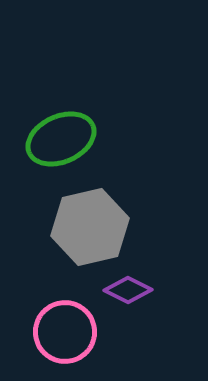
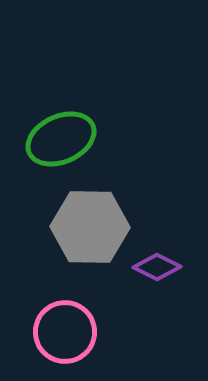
gray hexagon: rotated 14 degrees clockwise
purple diamond: moved 29 px right, 23 px up
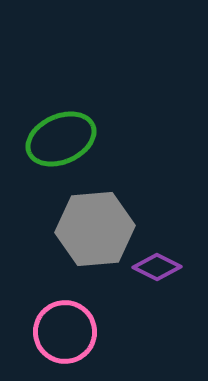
gray hexagon: moved 5 px right, 2 px down; rotated 6 degrees counterclockwise
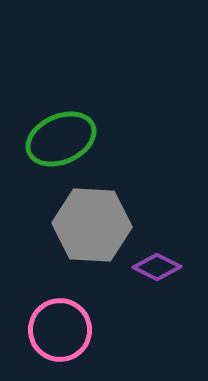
gray hexagon: moved 3 px left, 4 px up; rotated 8 degrees clockwise
pink circle: moved 5 px left, 2 px up
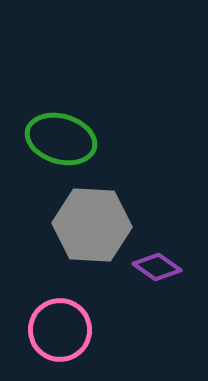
green ellipse: rotated 40 degrees clockwise
purple diamond: rotated 9 degrees clockwise
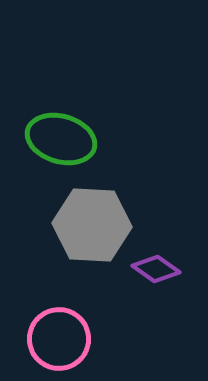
purple diamond: moved 1 px left, 2 px down
pink circle: moved 1 px left, 9 px down
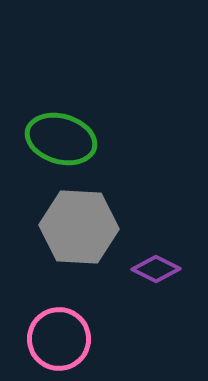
gray hexagon: moved 13 px left, 2 px down
purple diamond: rotated 9 degrees counterclockwise
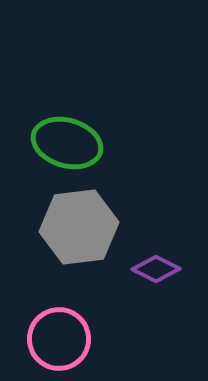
green ellipse: moved 6 px right, 4 px down
gray hexagon: rotated 10 degrees counterclockwise
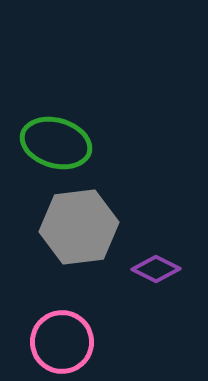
green ellipse: moved 11 px left
pink circle: moved 3 px right, 3 px down
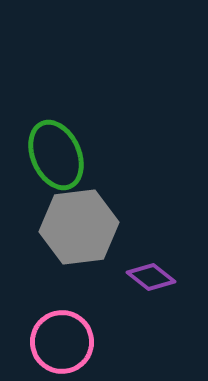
green ellipse: moved 12 px down; rotated 50 degrees clockwise
purple diamond: moved 5 px left, 8 px down; rotated 12 degrees clockwise
